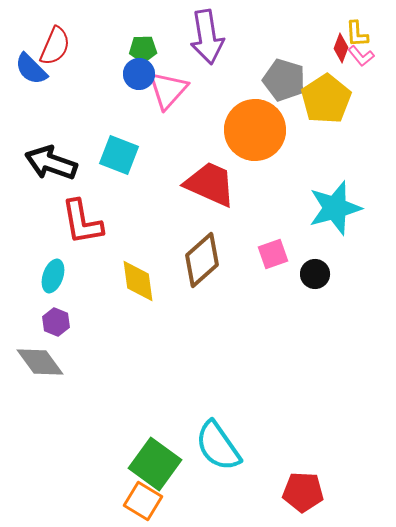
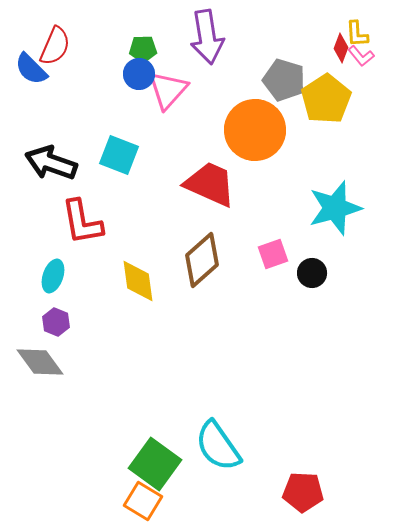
black circle: moved 3 px left, 1 px up
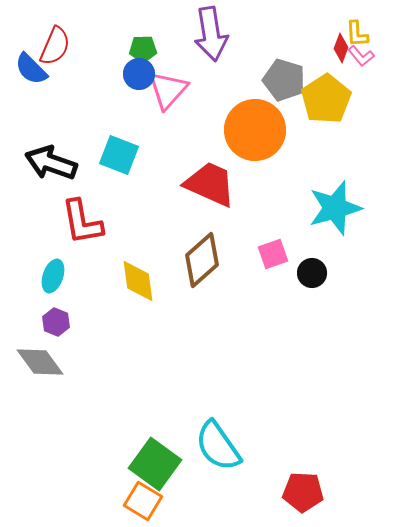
purple arrow: moved 4 px right, 3 px up
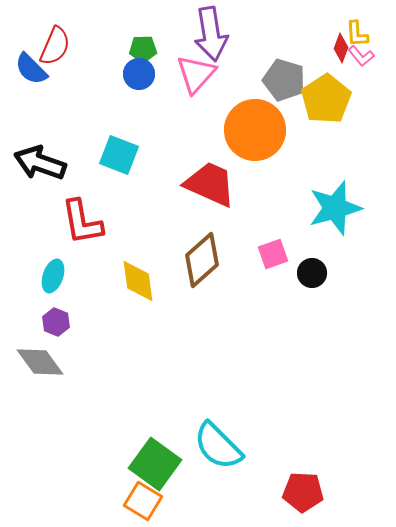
pink triangle: moved 28 px right, 16 px up
black arrow: moved 11 px left
cyan semicircle: rotated 10 degrees counterclockwise
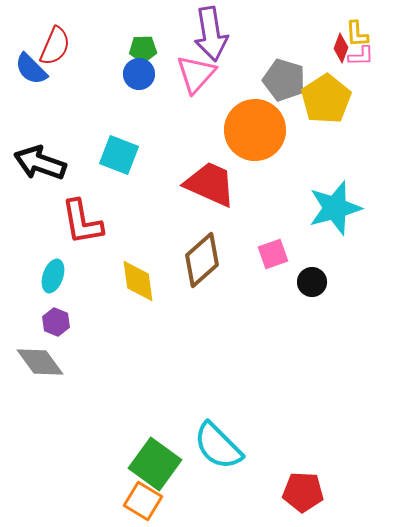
pink L-shape: rotated 52 degrees counterclockwise
black circle: moved 9 px down
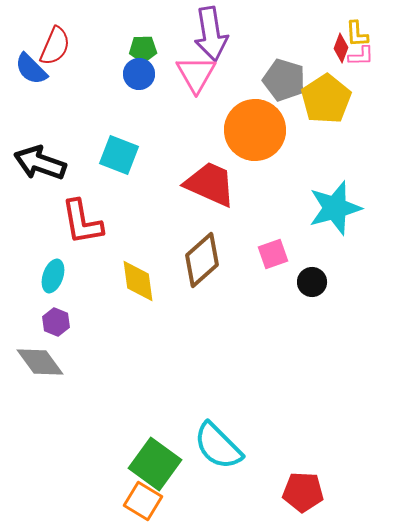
pink triangle: rotated 12 degrees counterclockwise
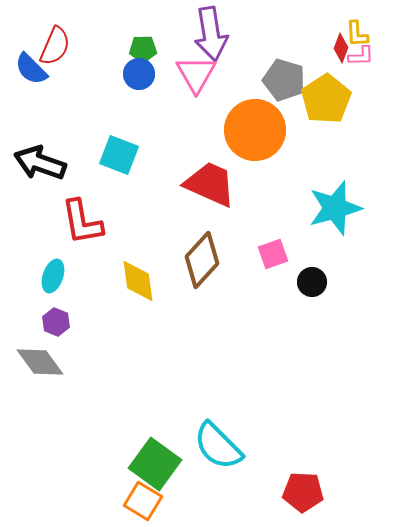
brown diamond: rotated 6 degrees counterclockwise
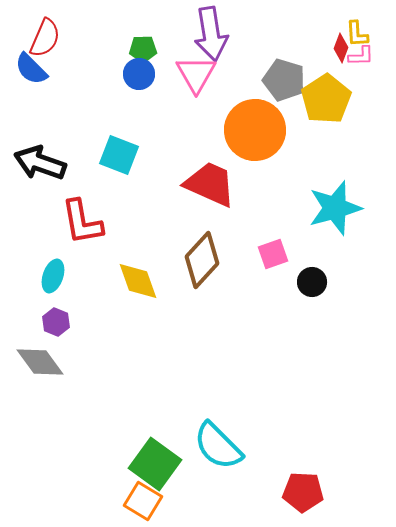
red semicircle: moved 10 px left, 8 px up
yellow diamond: rotated 12 degrees counterclockwise
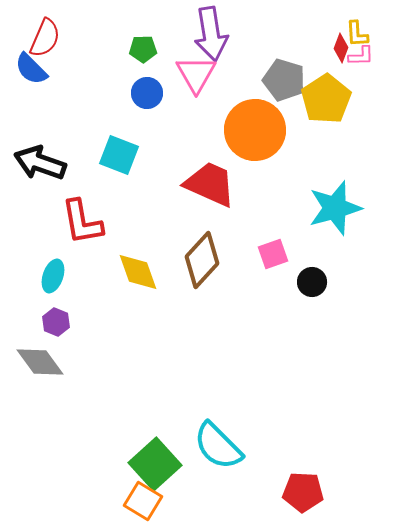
blue circle: moved 8 px right, 19 px down
yellow diamond: moved 9 px up
green square: rotated 12 degrees clockwise
